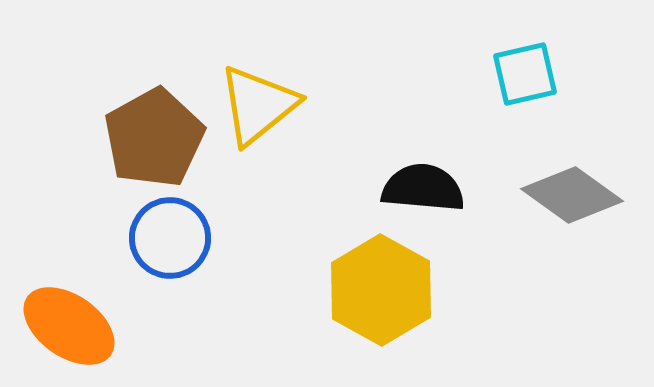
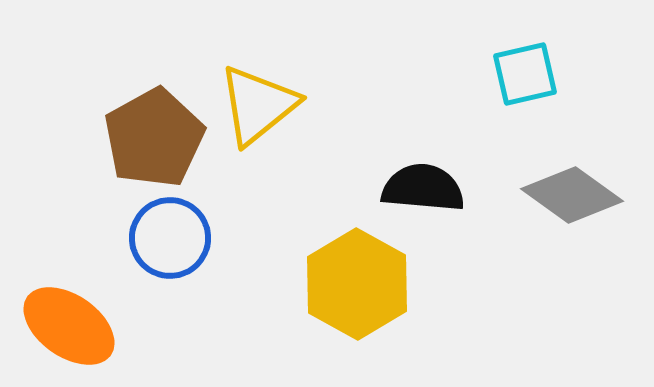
yellow hexagon: moved 24 px left, 6 px up
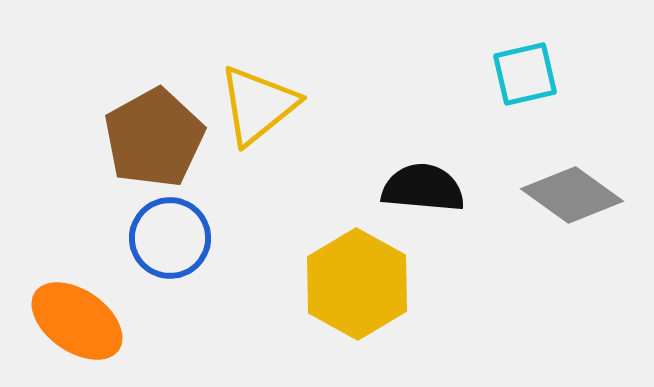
orange ellipse: moved 8 px right, 5 px up
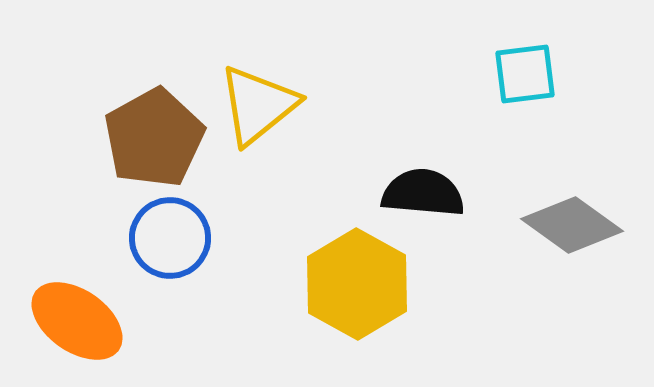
cyan square: rotated 6 degrees clockwise
black semicircle: moved 5 px down
gray diamond: moved 30 px down
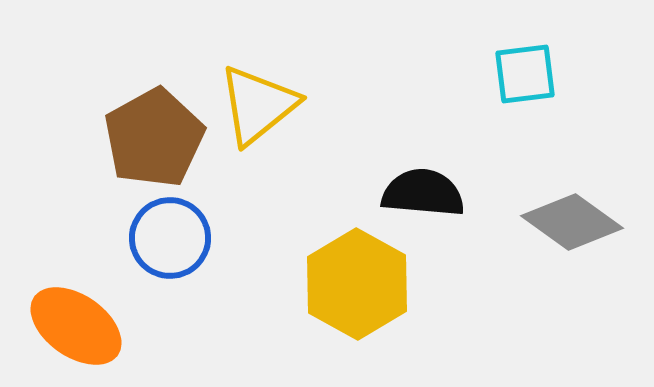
gray diamond: moved 3 px up
orange ellipse: moved 1 px left, 5 px down
